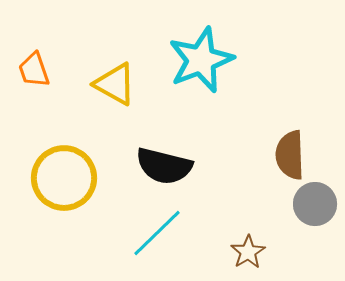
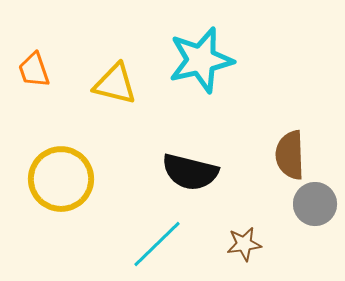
cyan star: rotated 8 degrees clockwise
yellow triangle: rotated 15 degrees counterclockwise
black semicircle: moved 26 px right, 6 px down
yellow circle: moved 3 px left, 1 px down
cyan line: moved 11 px down
brown star: moved 4 px left, 8 px up; rotated 24 degrees clockwise
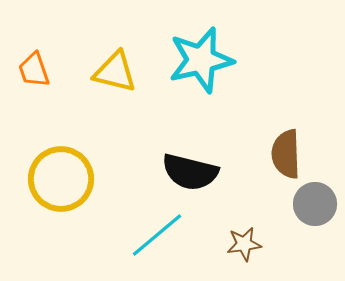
yellow triangle: moved 12 px up
brown semicircle: moved 4 px left, 1 px up
cyan line: moved 9 px up; rotated 4 degrees clockwise
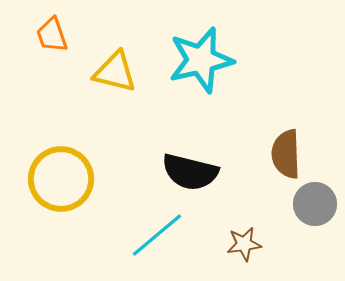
orange trapezoid: moved 18 px right, 35 px up
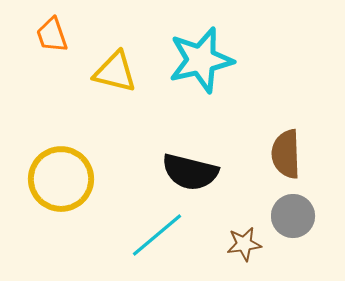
gray circle: moved 22 px left, 12 px down
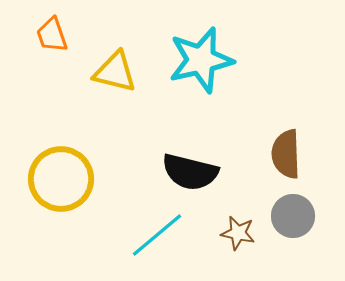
brown star: moved 6 px left, 11 px up; rotated 20 degrees clockwise
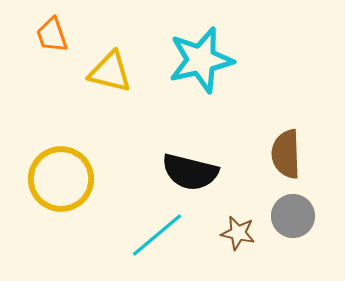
yellow triangle: moved 5 px left
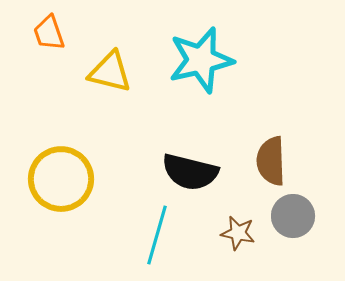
orange trapezoid: moved 3 px left, 2 px up
brown semicircle: moved 15 px left, 7 px down
cyan line: rotated 34 degrees counterclockwise
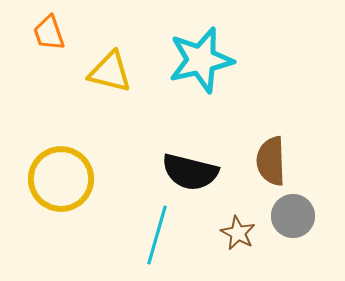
brown star: rotated 16 degrees clockwise
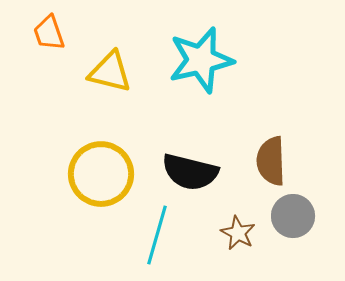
yellow circle: moved 40 px right, 5 px up
